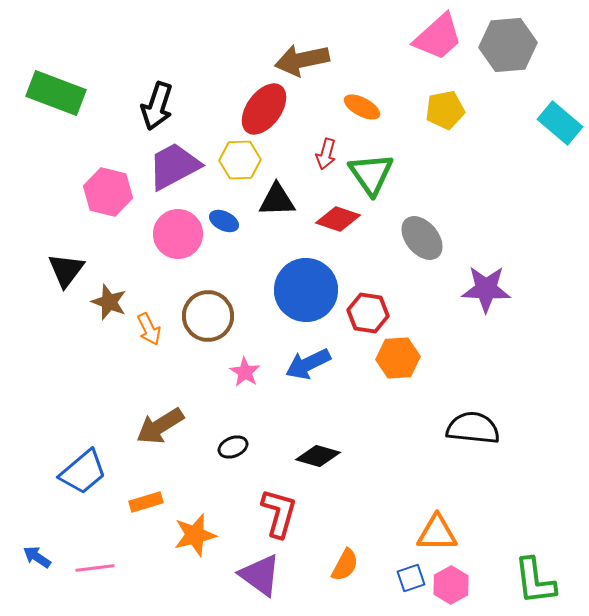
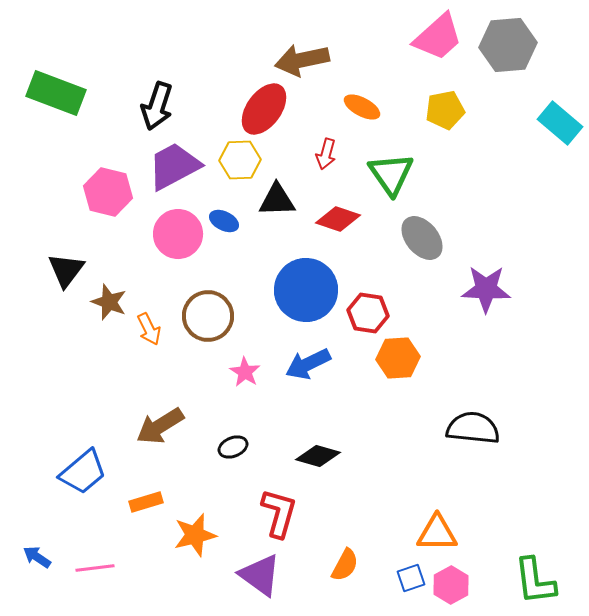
green triangle at (371, 174): moved 20 px right
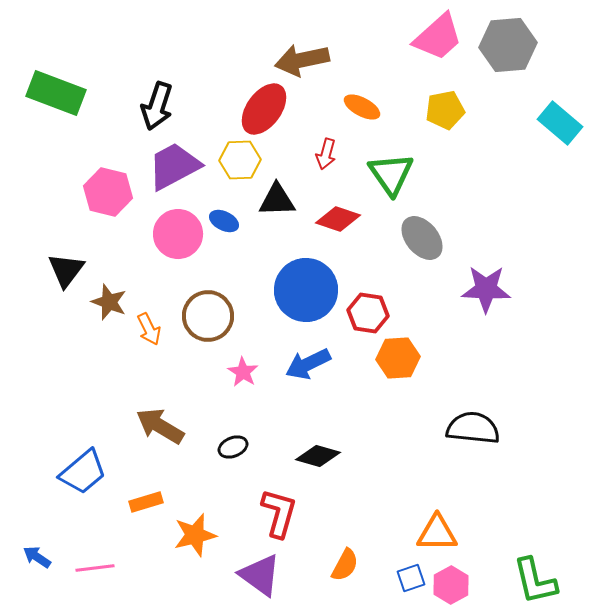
pink star at (245, 372): moved 2 px left
brown arrow at (160, 426): rotated 63 degrees clockwise
green L-shape at (535, 581): rotated 6 degrees counterclockwise
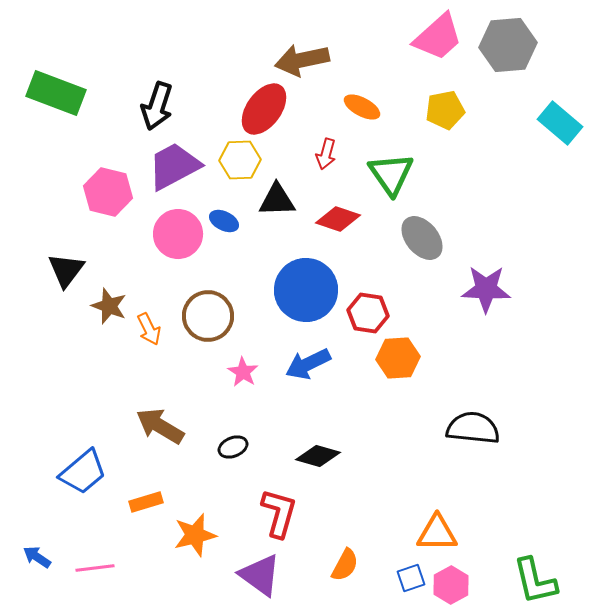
brown star at (109, 302): moved 4 px down
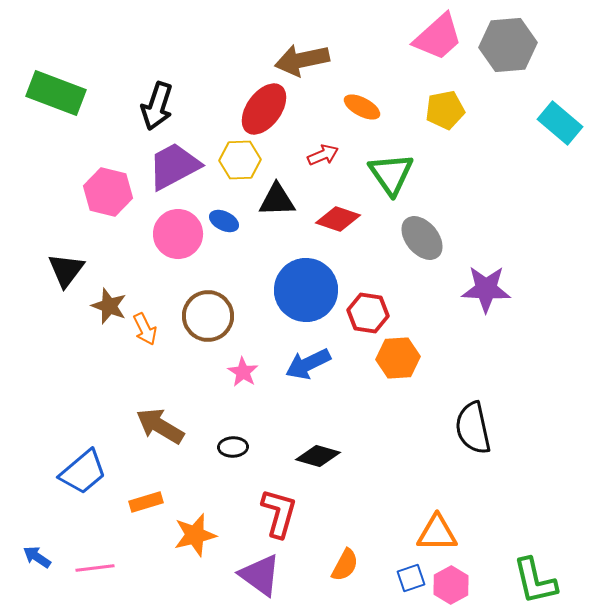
red arrow at (326, 154): moved 3 px left, 1 px down; rotated 128 degrees counterclockwise
orange arrow at (149, 329): moved 4 px left
black semicircle at (473, 428): rotated 108 degrees counterclockwise
black ellipse at (233, 447): rotated 20 degrees clockwise
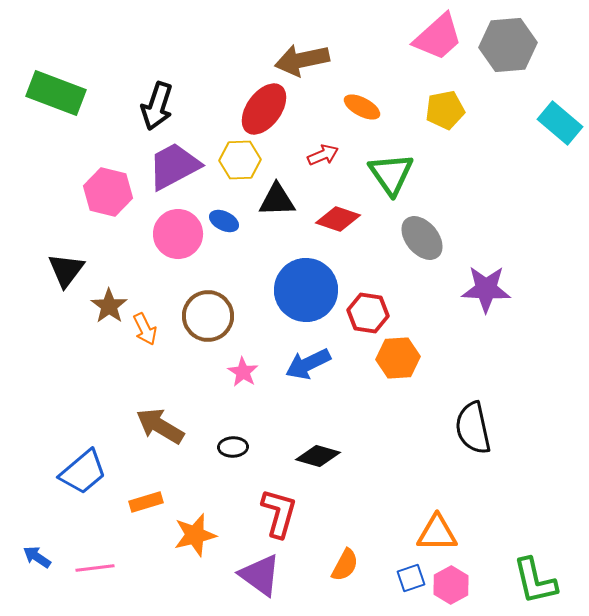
brown star at (109, 306): rotated 15 degrees clockwise
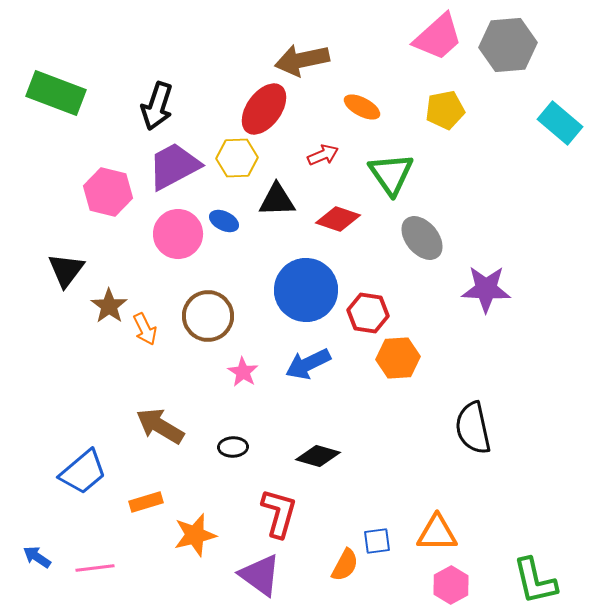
yellow hexagon at (240, 160): moved 3 px left, 2 px up
blue square at (411, 578): moved 34 px left, 37 px up; rotated 12 degrees clockwise
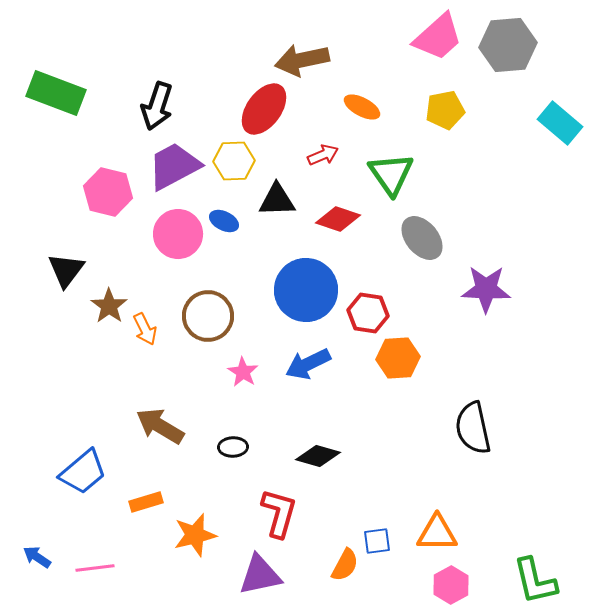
yellow hexagon at (237, 158): moved 3 px left, 3 px down
purple triangle at (260, 575): rotated 48 degrees counterclockwise
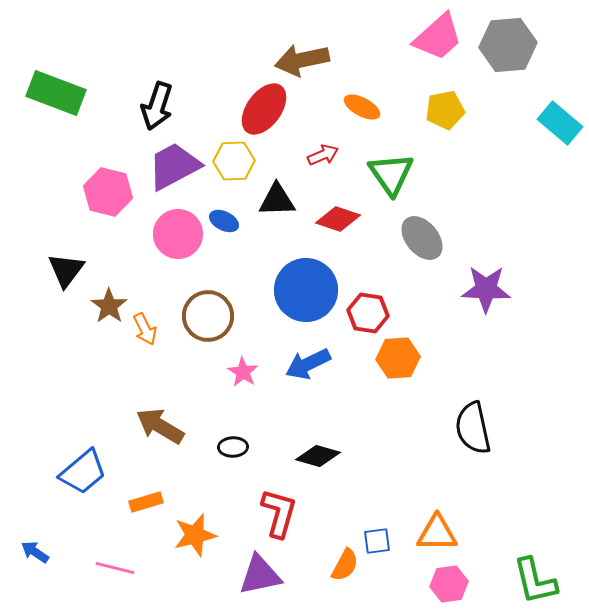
blue arrow at (37, 557): moved 2 px left, 5 px up
pink line at (95, 568): moved 20 px right; rotated 21 degrees clockwise
pink hexagon at (451, 585): moved 2 px left, 1 px up; rotated 21 degrees clockwise
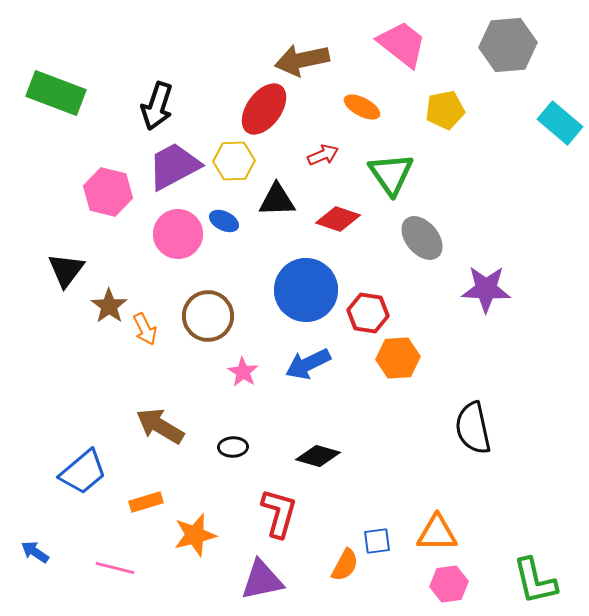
pink trapezoid at (438, 37): moved 36 px left, 7 px down; rotated 100 degrees counterclockwise
purple triangle at (260, 575): moved 2 px right, 5 px down
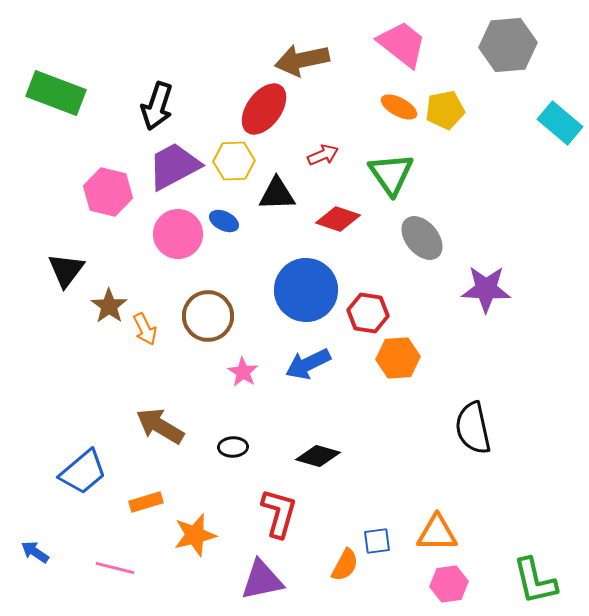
orange ellipse at (362, 107): moved 37 px right
black triangle at (277, 200): moved 6 px up
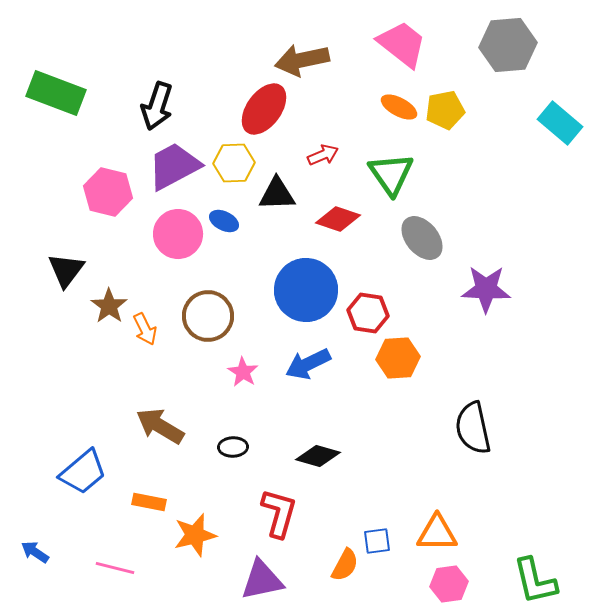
yellow hexagon at (234, 161): moved 2 px down
orange rectangle at (146, 502): moved 3 px right; rotated 28 degrees clockwise
